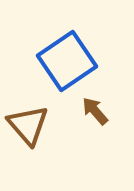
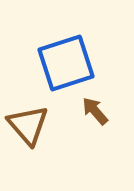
blue square: moved 1 px left, 2 px down; rotated 16 degrees clockwise
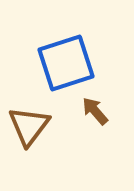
brown triangle: moved 1 px right, 1 px down; rotated 18 degrees clockwise
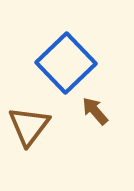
blue square: rotated 26 degrees counterclockwise
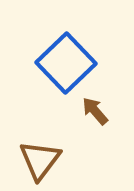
brown triangle: moved 11 px right, 34 px down
